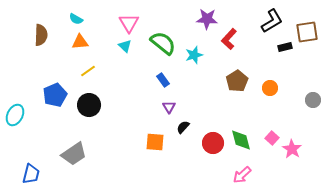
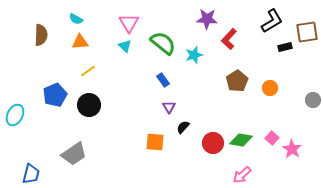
green diamond: rotated 65 degrees counterclockwise
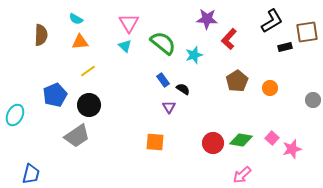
black semicircle: moved 38 px up; rotated 80 degrees clockwise
pink star: rotated 24 degrees clockwise
gray trapezoid: moved 3 px right, 18 px up
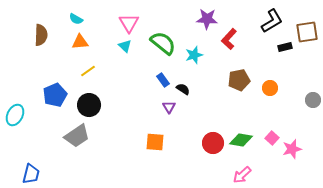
brown pentagon: moved 2 px right, 1 px up; rotated 20 degrees clockwise
